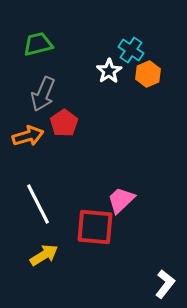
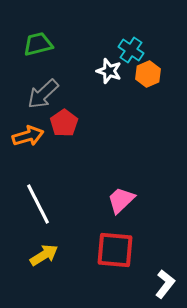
white star: rotated 20 degrees counterclockwise
gray arrow: rotated 24 degrees clockwise
red square: moved 20 px right, 23 px down
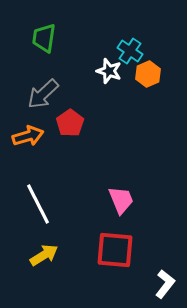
green trapezoid: moved 6 px right, 6 px up; rotated 68 degrees counterclockwise
cyan cross: moved 1 px left, 1 px down
red pentagon: moved 6 px right
pink trapezoid: rotated 112 degrees clockwise
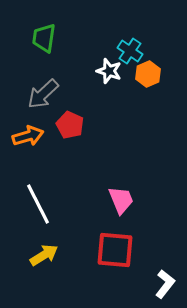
red pentagon: moved 2 px down; rotated 12 degrees counterclockwise
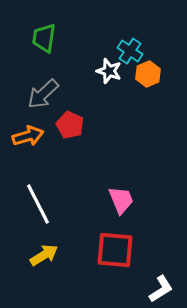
white L-shape: moved 4 px left, 5 px down; rotated 20 degrees clockwise
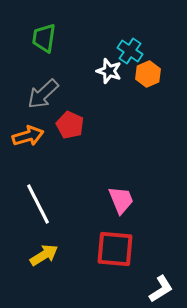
red square: moved 1 px up
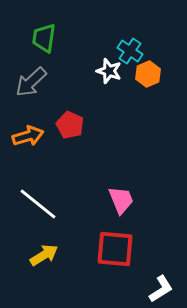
gray arrow: moved 12 px left, 12 px up
white line: rotated 24 degrees counterclockwise
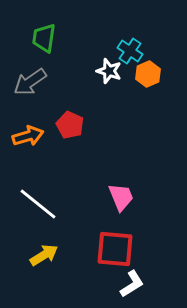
gray arrow: moved 1 px left; rotated 8 degrees clockwise
pink trapezoid: moved 3 px up
white L-shape: moved 29 px left, 5 px up
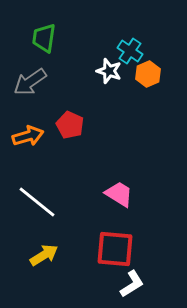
pink trapezoid: moved 2 px left, 3 px up; rotated 36 degrees counterclockwise
white line: moved 1 px left, 2 px up
